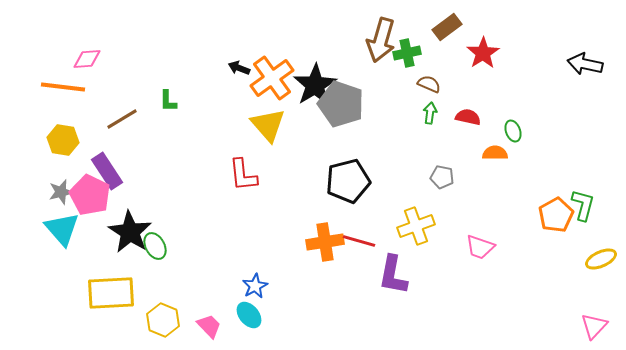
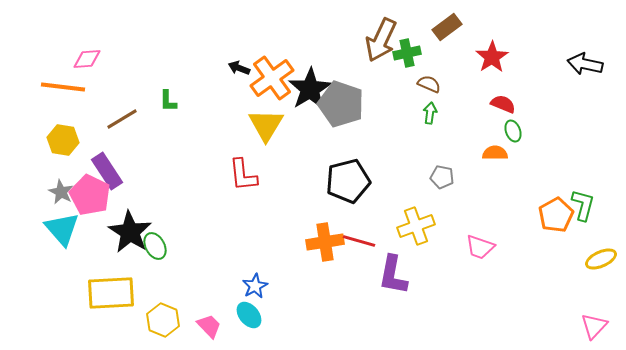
brown arrow at (381, 40): rotated 9 degrees clockwise
red star at (483, 53): moved 9 px right, 4 px down
black star at (315, 85): moved 5 px left, 4 px down
red semicircle at (468, 117): moved 35 px right, 13 px up; rotated 10 degrees clockwise
yellow triangle at (268, 125): moved 2 px left; rotated 12 degrees clockwise
gray star at (61, 192): rotated 30 degrees counterclockwise
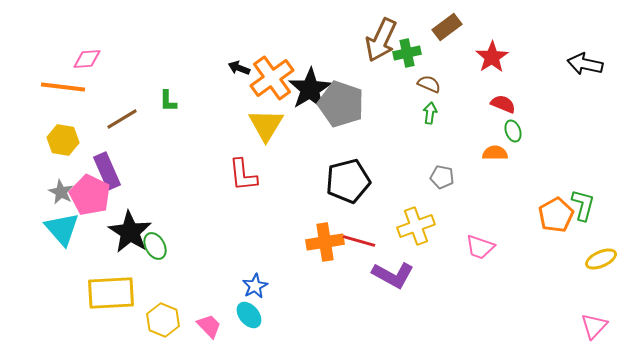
purple rectangle at (107, 171): rotated 9 degrees clockwise
purple L-shape at (393, 275): rotated 72 degrees counterclockwise
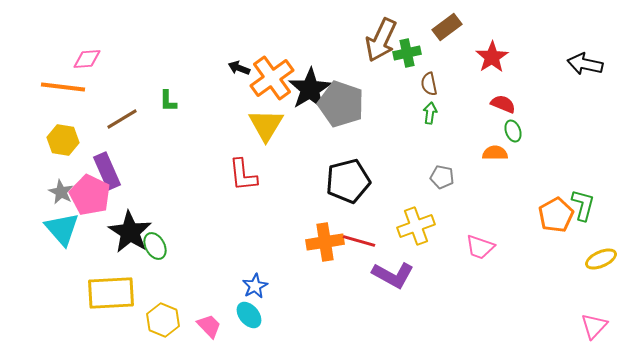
brown semicircle at (429, 84): rotated 125 degrees counterclockwise
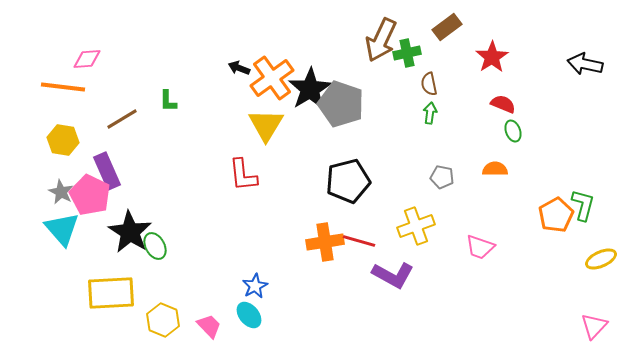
orange semicircle at (495, 153): moved 16 px down
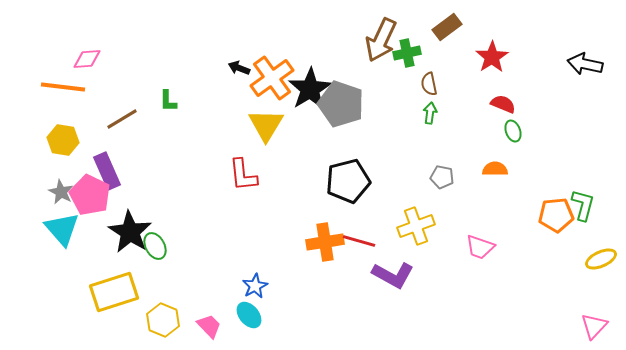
orange pentagon at (556, 215): rotated 24 degrees clockwise
yellow rectangle at (111, 293): moved 3 px right, 1 px up; rotated 15 degrees counterclockwise
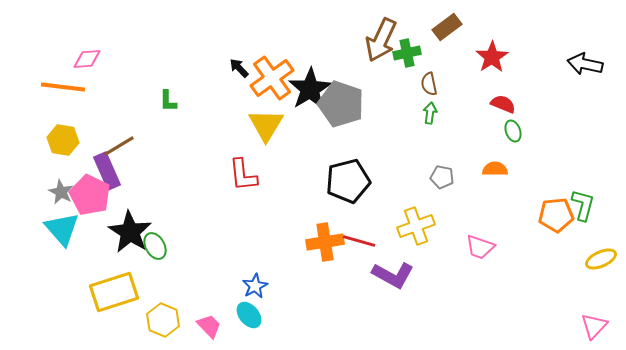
black arrow at (239, 68): rotated 25 degrees clockwise
brown line at (122, 119): moved 3 px left, 27 px down
